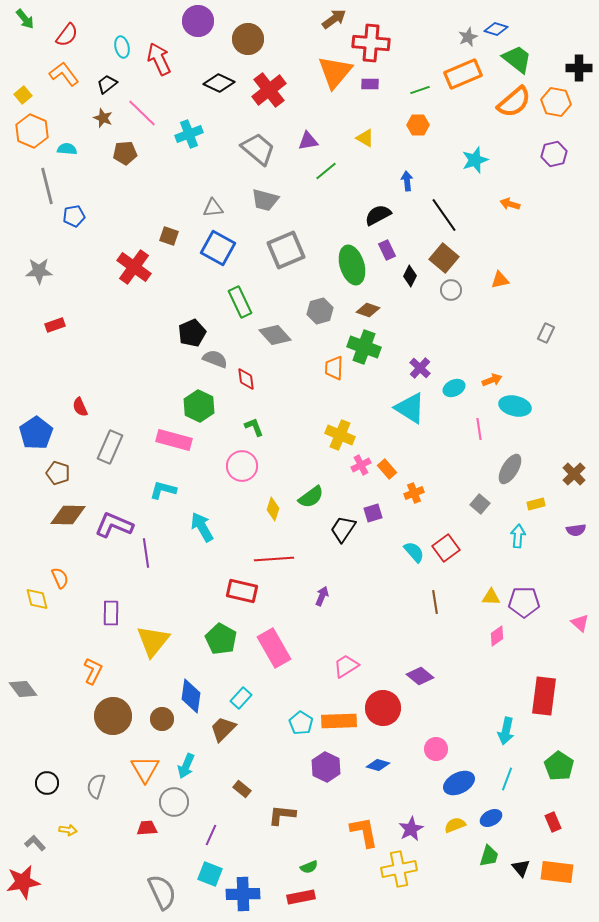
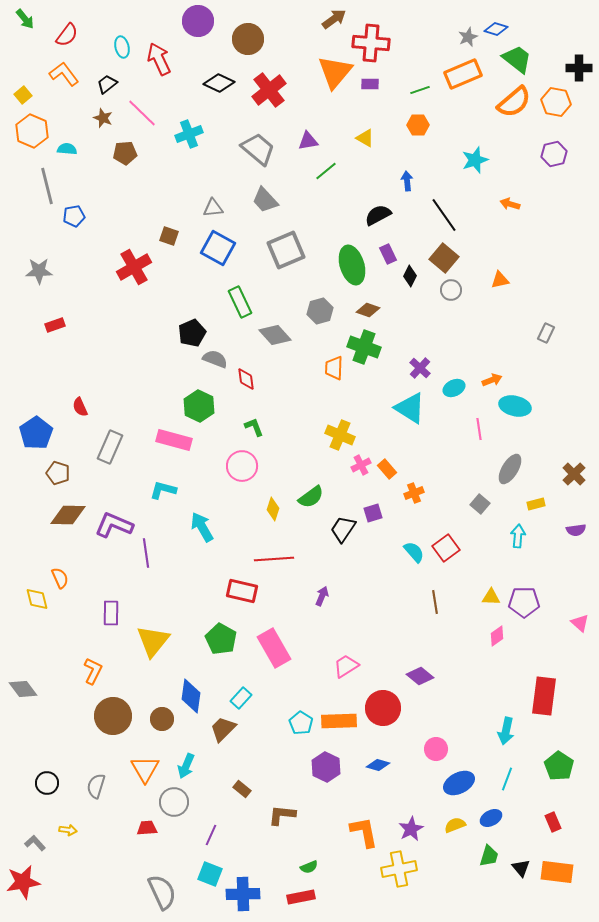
gray trapezoid at (265, 200): rotated 32 degrees clockwise
purple rectangle at (387, 250): moved 1 px right, 4 px down
red cross at (134, 267): rotated 24 degrees clockwise
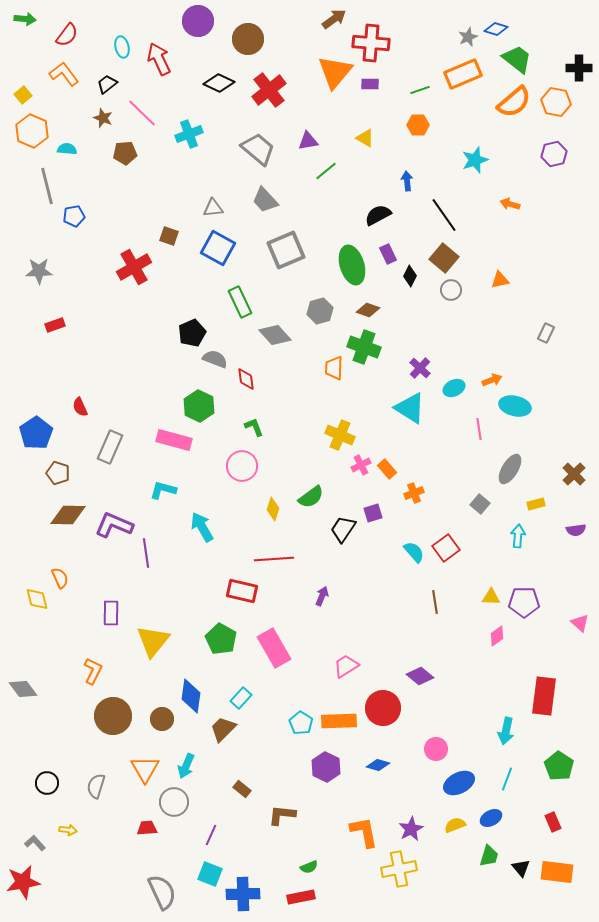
green arrow at (25, 19): rotated 45 degrees counterclockwise
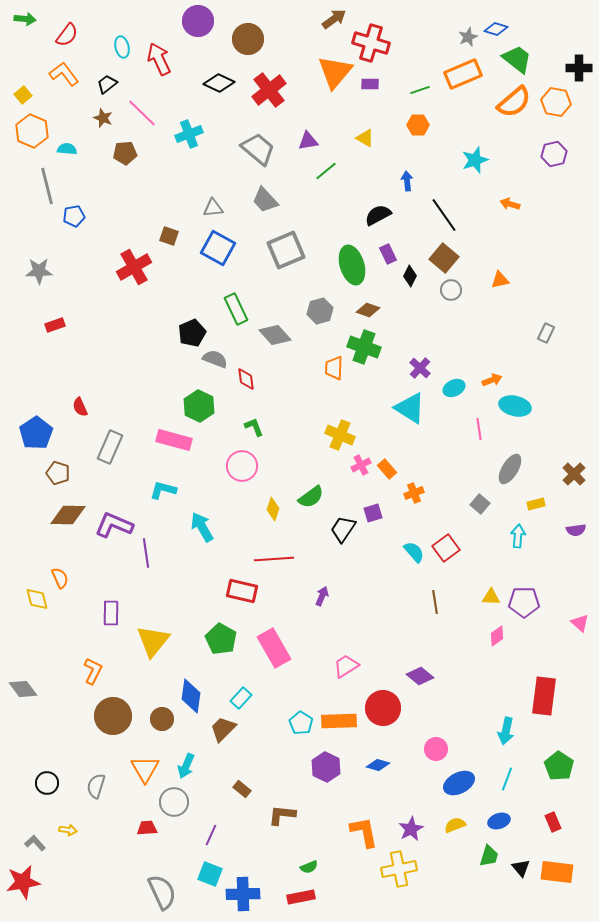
red cross at (371, 43): rotated 12 degrees clockwise
green rectangle at (240, 302): moved 4 px left, 7 px down
blue ellipse at (491, 818): moved 8 px right, 3 px down; rotated 10 degrees clockwise
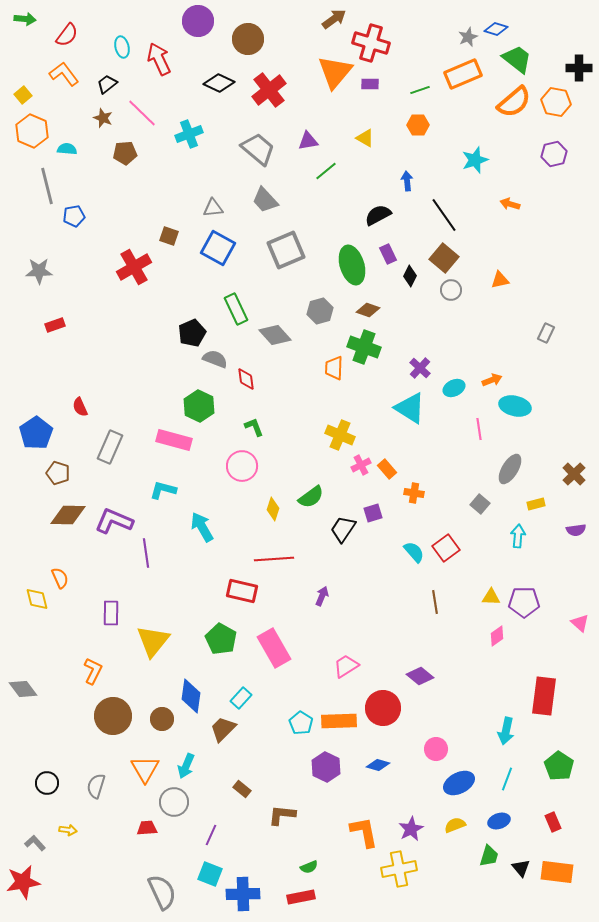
orange cross at (414, 493): rotated 30 degrees clockwise
purple L-shape at (114, 525): moved 4 px up
